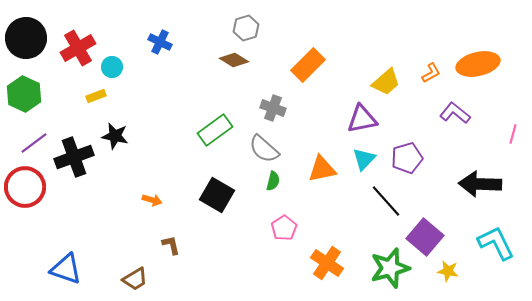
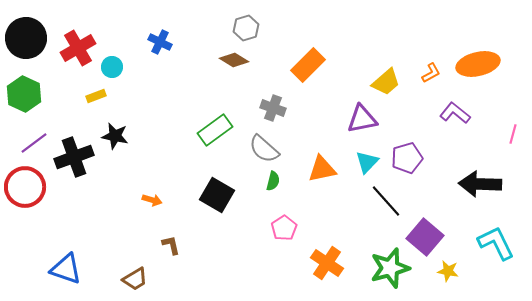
cyan triangle: moved 3 px right, 3 px down
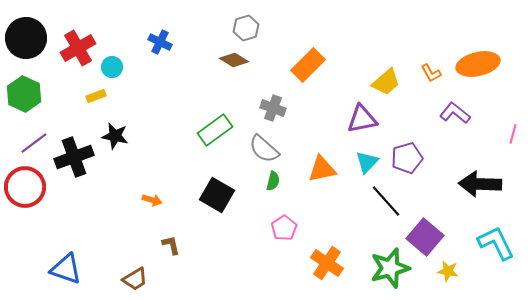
orange L-shape: rotated 90 degrees clockwise
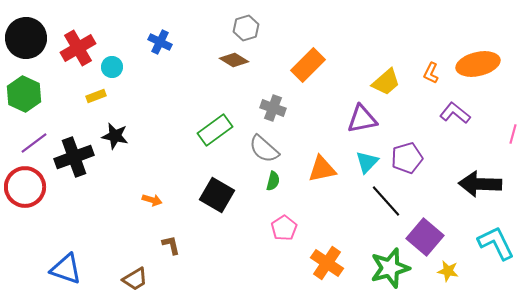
orange L-shape: rotated 55 degrees clockwise
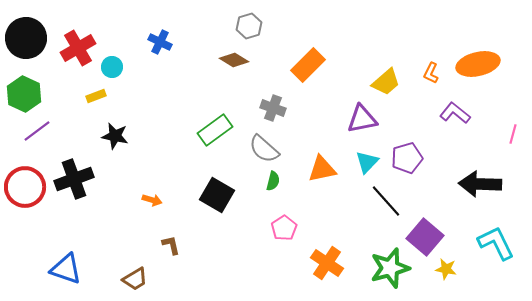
gray hexagon: moved 3 px right, 2 px up
purple line: moved 3 px right, 12 px up
black cross: moved 22 px down
yellow star: moved 2 px left, 2 px up
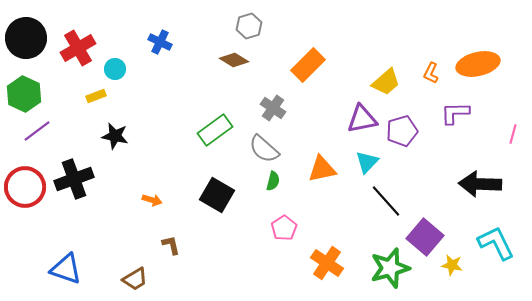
cyan circle: moved 3 px right, 2 px down
gray cross: rotated 15 degrees clockwise
purple L-shape: rotated 40 degrees counterclockwise
purple pentagon: moved 5 px left, 27 px up
yellow star: moved 6 px right, 4 px up
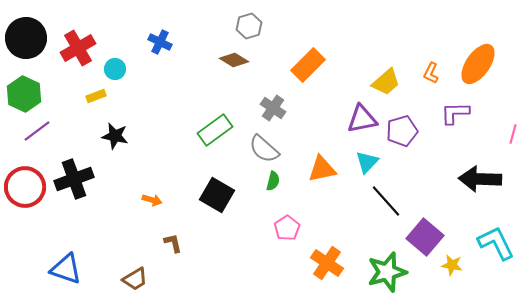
orange ellipse: rotated 42 degrees counterclockwise
black arrow: moved 5 px up
pink pentagon: moved 3 px right
brown L-shape: moved 2 px right, 2 px up
green star: moved 3 px left, 4 px down
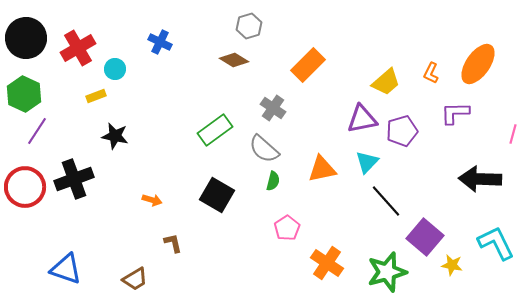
purple line: rotated 20 degrees counterclockwise
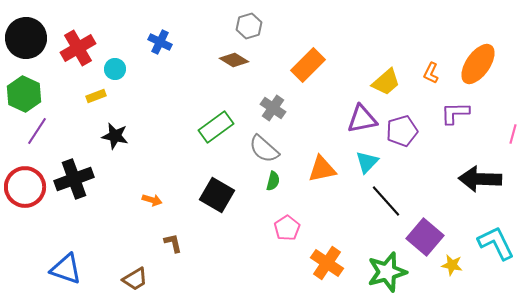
green rectangle: moved 1 px right, 3 px up
